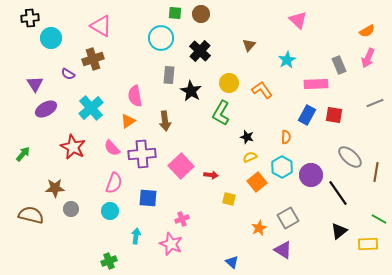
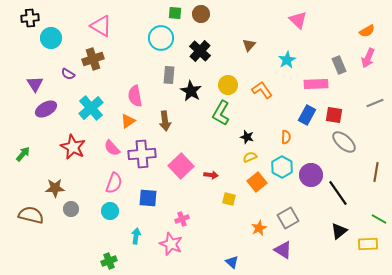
yellow circle at (229, 83): moved 1 px left, 2 px down
gray ellipse at (350, 157): moved 6 px left, 15 px up
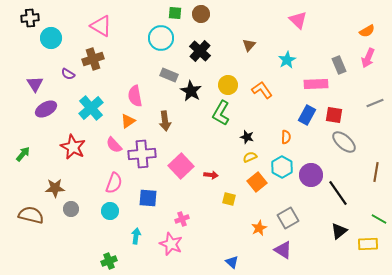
gray rectangle at (169, 75): rotated 72 degrees counterclockwise
pink semicircle at (112, 148): moved 2 px right, 3 px up
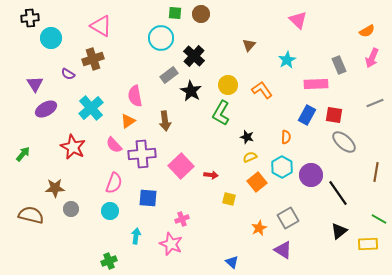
black cross at (200, 51): moved 6 px left, 5 px down
pink arrow at (368, 58): moved 4 px right
gray rectangle at (169, 75): rotated 60 degrees counterclockwise
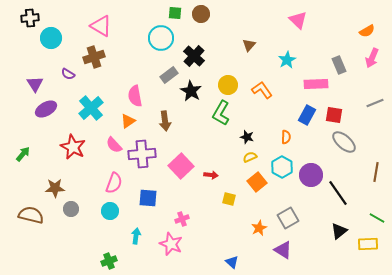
brown cross at (93, 59): moved 1 px right, 2 px up
green line at (379, 219): moved 2 px left, 1 px up
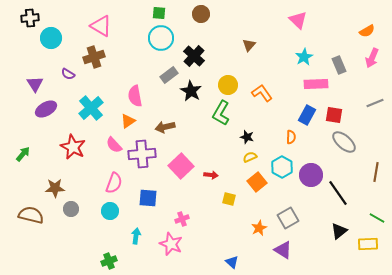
green square at (175, 13): moved 16 px left
cyan star at (287, 60): moved 17 px right, 3 px up
orange L-shape at (262, 90): moved 3 px down
brown arrow at (165, 121): moved 6 px down; rotated 84 degrees clockwise
orange semicircle at (286, 137): moved 5 px right
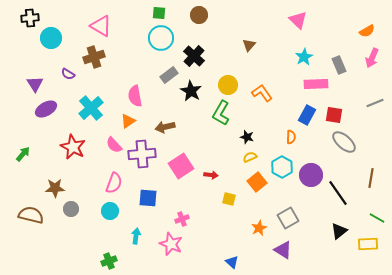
brown circle at (201, 14): moved 2 px left, 1 px down
pink square at (181, 166): rotated 10 degrees clockwise
brown line at (376, 172): moved 5 px left, 6 px down
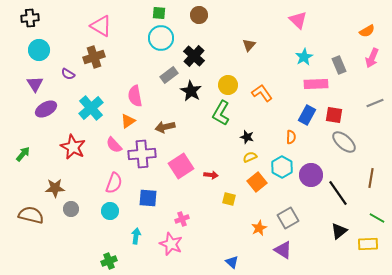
cyan circle at (51, 38): moved 12 px left, 12 px down
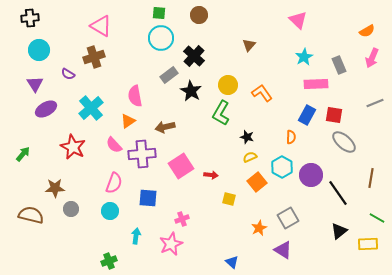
pink star at (171, 244): rotated 25 degrees clockwise
